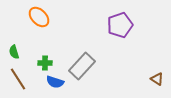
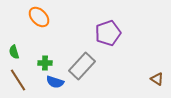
purple pentagon: moved 12 px left, 8 px down
brown line: moved 1 px down
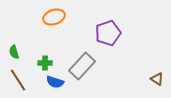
orange ellipse: moved 15 px right; rotated 65 degrees counterclockwise
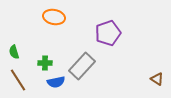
orange ellipse: rotated 30 degrees clockwise
blue semicircle: moved 1 px right; rotated 30 degrees counterclockwise
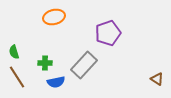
orange ellipse: rotated 25 degrees counterclockwise
gray rectangle: moved 2 px right, 1 px up
brown line: moved 1 px left, 3 px up
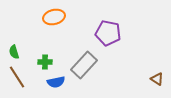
purple pentagon: rotated 30 degrees clockwise
green cross: moved 1 px up
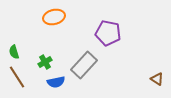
green cross: rotated 32 degrees counterclockwise
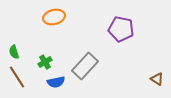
purple pentagon: moved 13 px right, 4 px up
gray rectangle: moved 1 px right, 1 px down
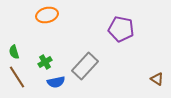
orange ellipse: moved 7 px left, 2 px up
